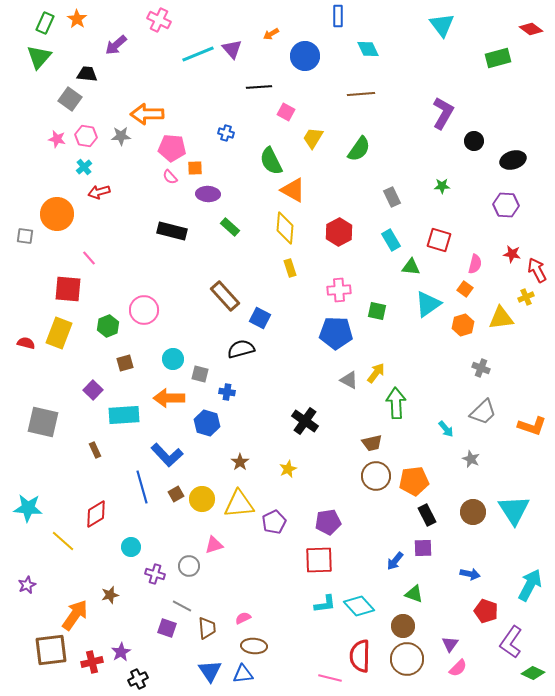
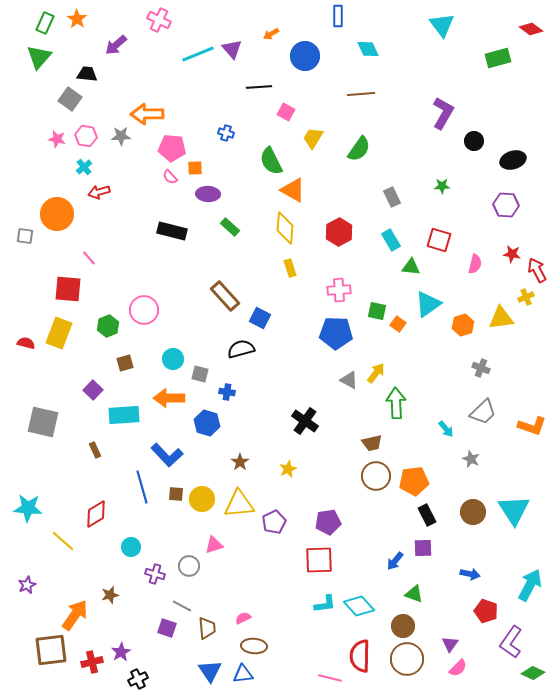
orange square at (465, 289): moved 67 px left, 35 px down
brown square at (176, 494): rotated 35 degrees clockwise
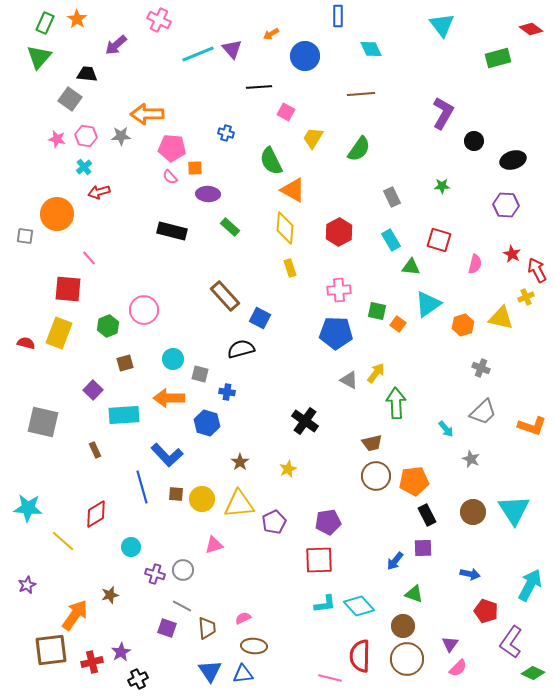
cyan diamond at (368, 49): moved 3 px right
red star at (512, 254): rotated 18 degrees clockwise
yellow triangle at (501, 318): rotated 20 degrees clockwise
gray circle at (189, 566): moved 6 px left, 4 px down
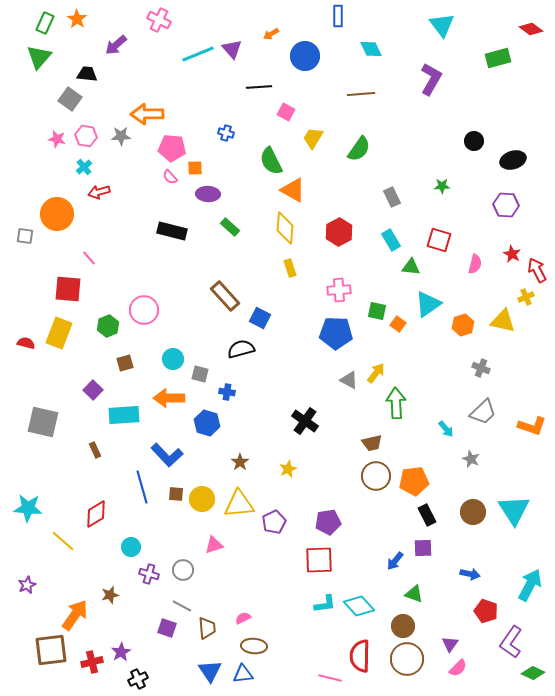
purple L-shape at (443, 113): moved 12 px left, 34 px up
yellow triangle at (501, 318): moved 2 px right, 3 px down
purple cross at (155, 574): moved 6 px left
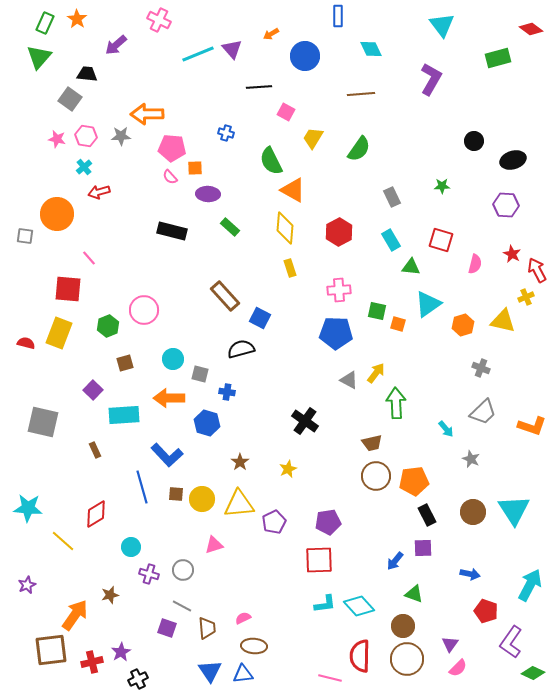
red square at (439, 240): moved 2 px right
orange square at (398, 324): rotated 21 degrees counterclockwise
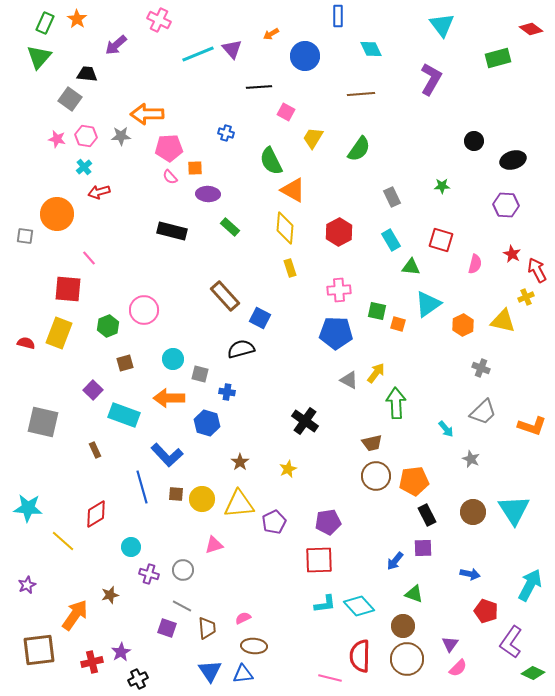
pink pentagon at (172, 148): moved 3 px left; rotated 8 degrees counterclockwise
orange hexagon at (463, 325): rotated 10 degrees counterclockwise
cyan rectangle at (124, 415): rotated 24 degrees clockwise
brown square at (51, 650): moved 12 px left
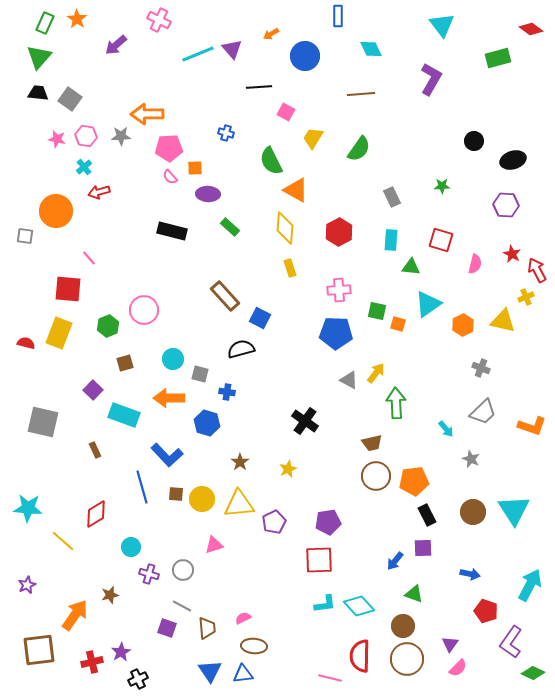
black trapezoid at (87, 74): moved 49 px left, 19 px down
orange triangle at (293, 190): moved 3 px right
orange circle at (57, 214): moved 1 px left, 3 px up
cyan rectangle at (391, 240): rotated 35 degrees clockwise
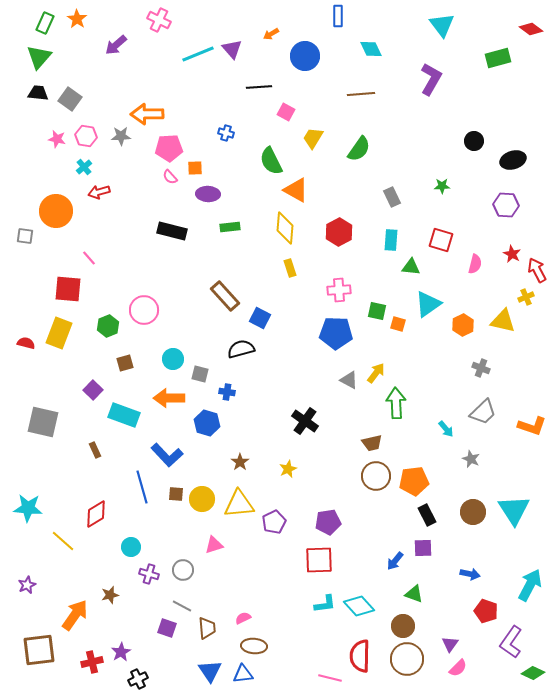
green rectangle at (230, 227): rotated 48 degrees counterclockwise
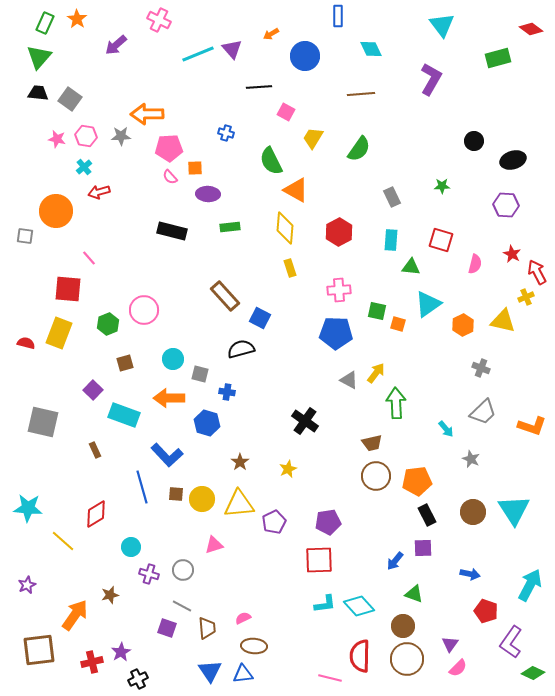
red arrow at (537, 270): moved 2 px down
green hexagon at (108, 326): moved 2 px up
orange pentagon at (414, 481): moved 3 px right
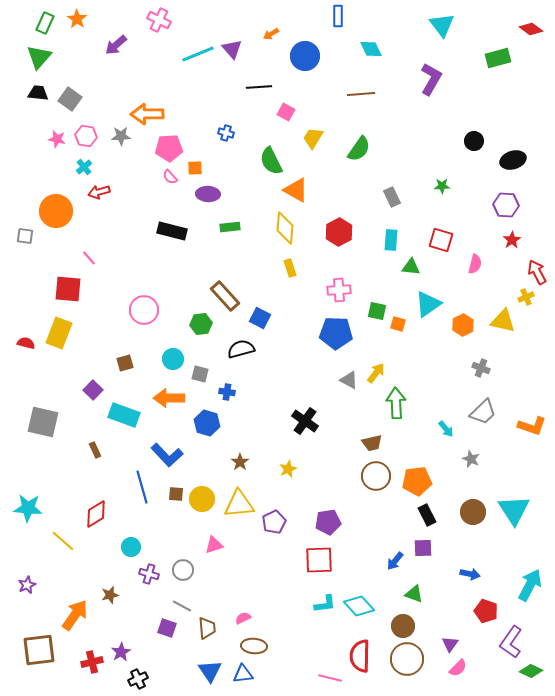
red star at (512, 254): moved 14 px up; rotated 12 degrees clockwise
green hexagon at (108, 324): moved 93 px right; rotated 15 degrees clockwise
green diamond at (533, 673): moved 2 px left, 2 px up
